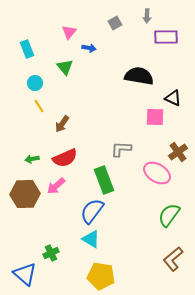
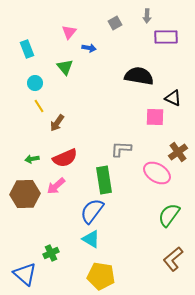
brown arrow: moved 5 px left, 1 px up
green rectangle: rotated 12 degrees clockwise
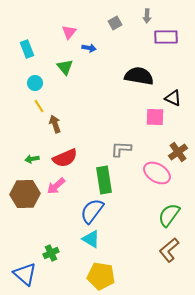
brown arrow: moved 2 px left, 1 px down; rotated 126 degrees clockwise
brown L-shape: moved 4 px left, 9 px up
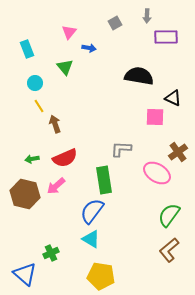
brown hexagon: rotated 16 degrees clockwise
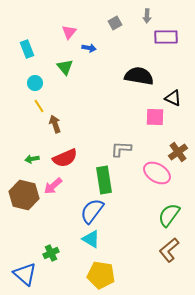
pink arrow: moved 3 px left
brown hexagon: moved 1 px left, 1 px down
yellow pentagon: moved 1 px up
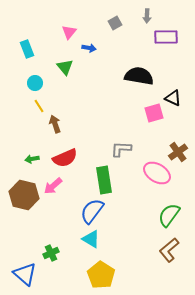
pink square: moved 1 px left, 4 px up; rotated 18 degrees counterclockwise
yellow pentagon: rotated 24 degrees clockwise
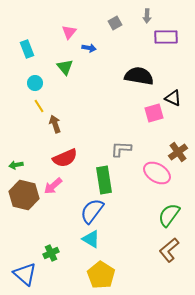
green arrow: moved 16 px left, 6 px down
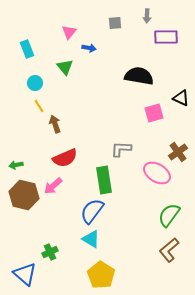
gray square: rotated 24 degrees clockwise
black triangle: moved 8 px right
green cross: moved 1 px left, 1 px up
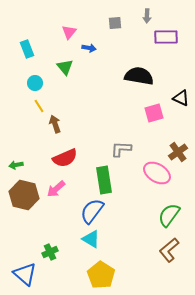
pink arrow: moved 3 px right, 3 px down
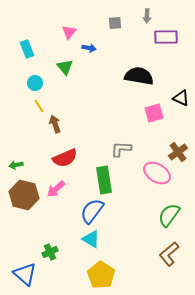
brown L-shape: moved 4 px down
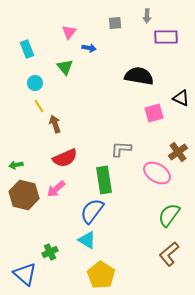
cyan triangle: moved 4 px left, 1 px down
